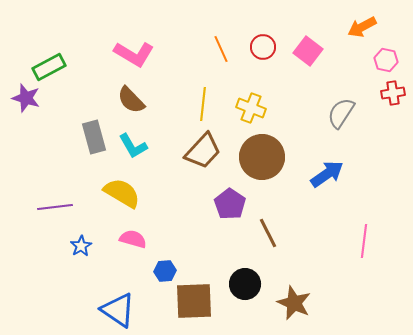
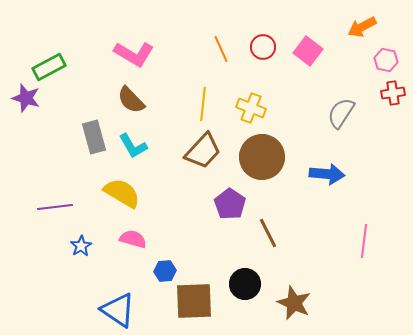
blue arrow: rotated 40 degrees clockwise
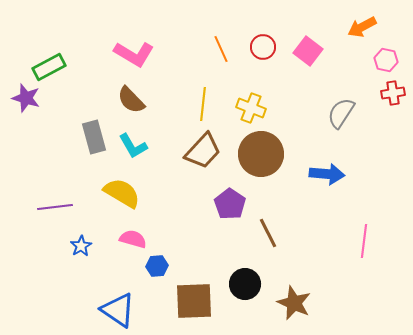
brown circle: moved 1 px left, 3 px up
blue hexagon: moved 8 px left, 5 px up
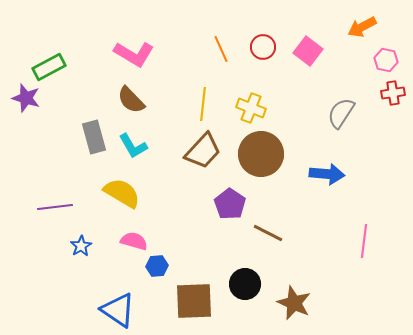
brown line: rotated 36 degrees counterclockwise
pink semicircle: moved 1 px right, 2 px down
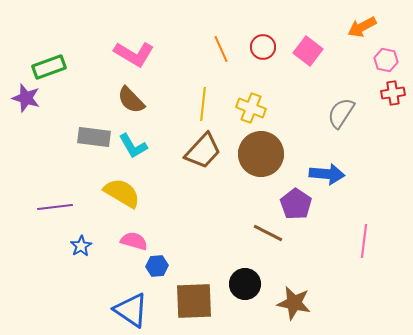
green rectangle: rotated 8 degrees clockwise
gray rectangle: rotated 68 degrees counterclockwise
purple pentagon: moved 66 px right
brown star: rotated 12 degrees counterclockwise
blue triangle: moved 13 px right
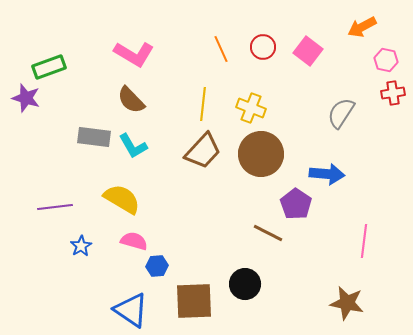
yellow semicircle: moved 6 px down
brown star: moved 53 px right
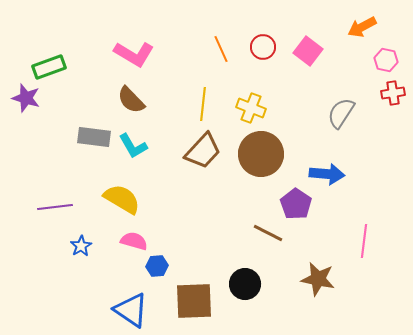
brown star: moved 29 px left, 24 px up
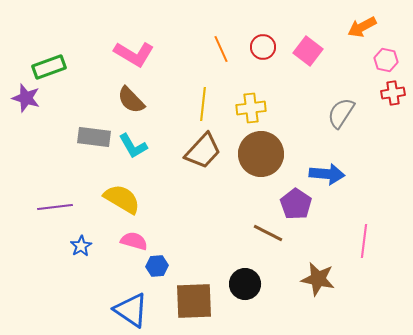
yellow cross: rotated 28 degrees counterclockwise
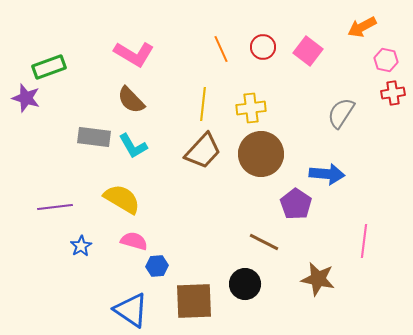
brown line: moved 4 px left, 9 px down
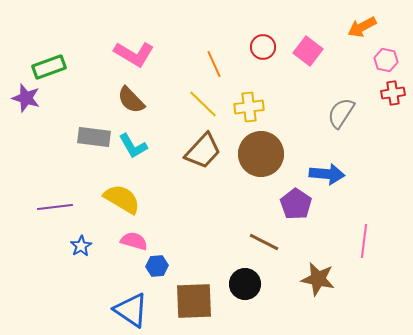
orange line: moved 7 px left, 15 px down
yellow line: rotated 52 degrees counterclockwise
yellow cross: moved 2 px left, 1 px up
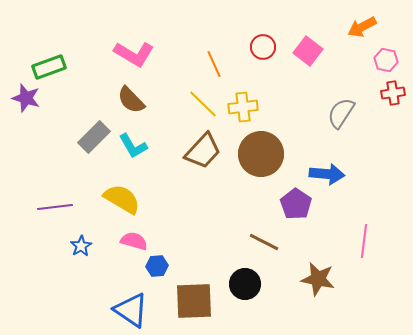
yellow cross: moved 6 px left
gray rectangle: rotated 52 degrees counterclockwise
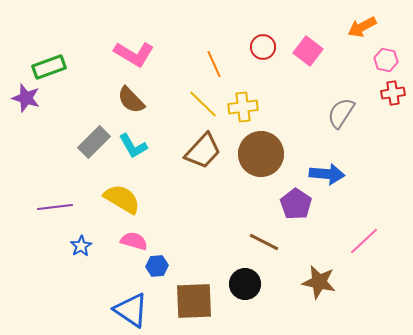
gray rectangle: moved 5 px down
pink line: rotated 40 degrees clockwise
brown star: moved 1 px right, 3 px down
